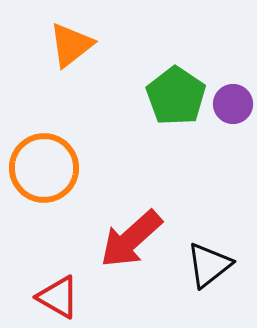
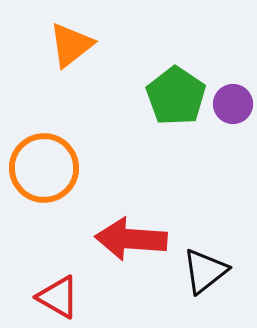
red arrow: rotated 46 degrees clockwise
black triangle: moved 4 px left, 6 px down
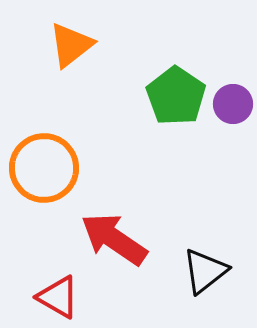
red arrow: moved 17 px left; rotated 30 degrees clockwise
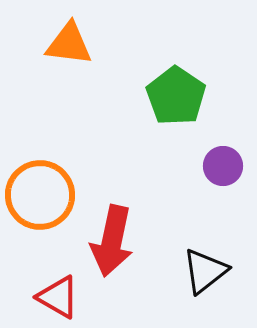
orange triangle: moved 2 px left, 1 px up; rotated 45 degrees clockwise
purple circle: moved 10 px left, 62 px down
orange circle: moved 4 px left, 27 px down
red arrow: moved 2 px left, 2 px down; rotated 112 degrees counterclockwise
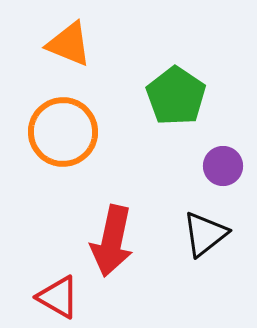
orange triangle: rotated 15 degrees clockwise
orange circle: moved 23 px right, 63 px up
black triangle: moved 37 px up
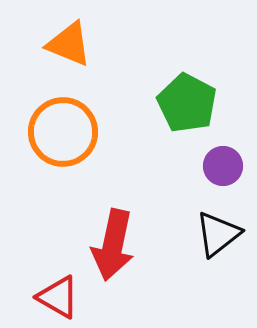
green pentagon: moved 11 px right, 7 px down; rotated 6 degrees counterclockwise
black triangle: moved 13 px right
red arrow: moved 1 px right, 4 px down
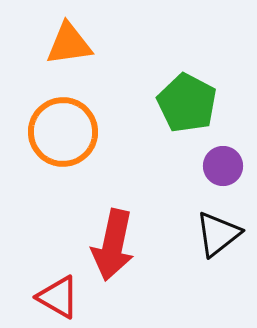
orange triangle: rotated 30 degrees counterclockwise
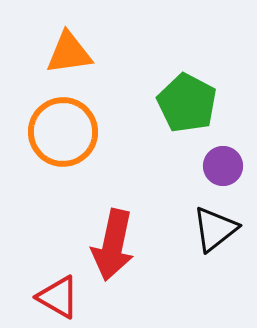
orange triangle: moved 9 px down
black triangle: moved 3 px left, 5 px up
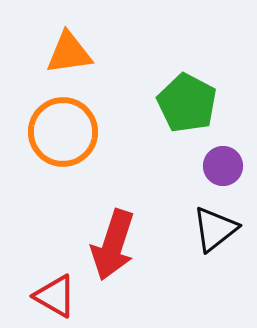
red arrow: rotated 6 degrees clockwise
red triangle: moved 3 px left, 1 px up
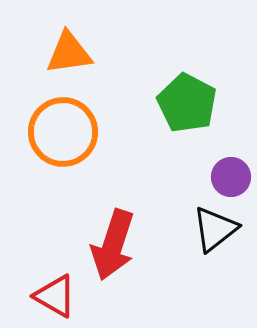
purple circle: moved 8 px right, 11 px down
